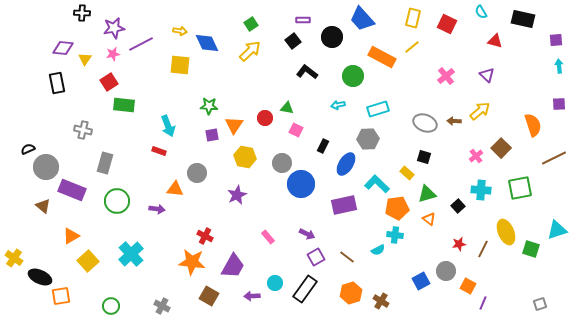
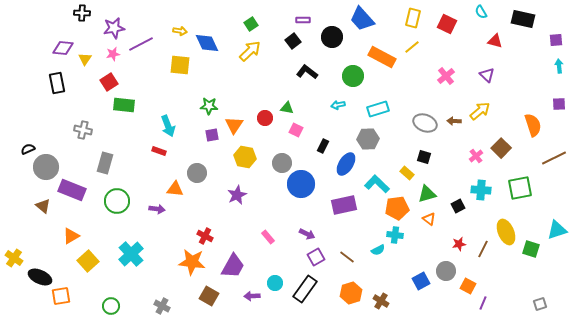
black square at (458, 206): rotated 16 degrees clockwise
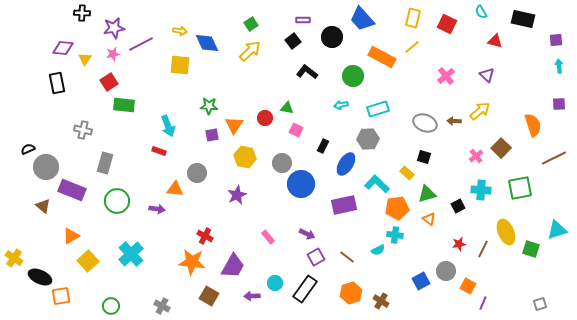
cyan arrow at (338, 105): moved 3 px right
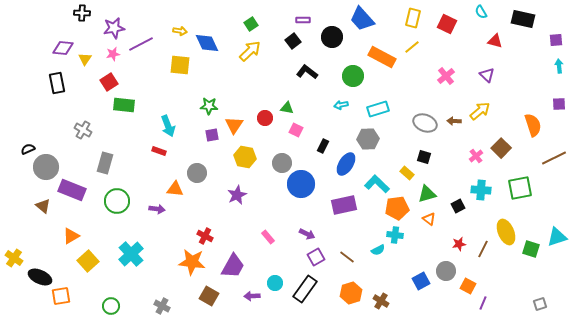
gray cross at (83, 130): rotated 18 degrees clockwise
cyan triangle at (557, 230): moved 7 px down
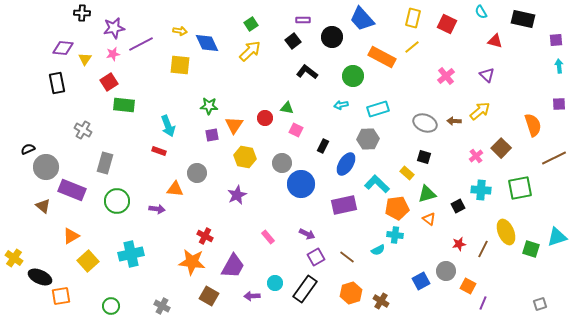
cyan cross at (131, 254): rotated 30 degrees clockwise
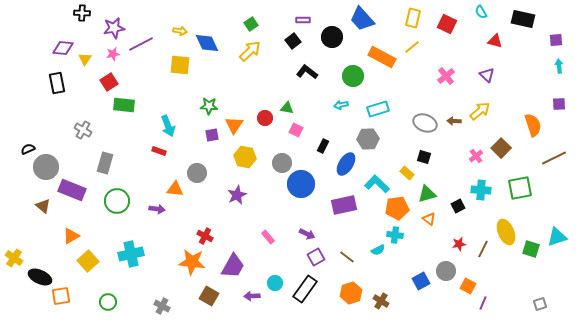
green circle at (111, 306): moved 3 px left, 4 px up
